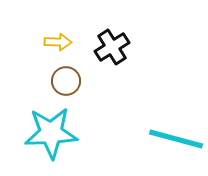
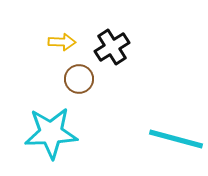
yellow arrow: moved 4 px right
brown circle: moved 13 px right, 2 px up
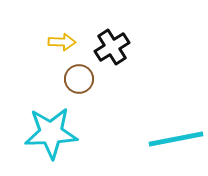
cyan line: rotated 26 degrees counterclockwise
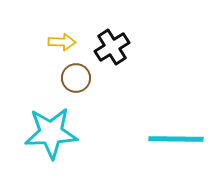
brown circle: moved 3 px left, 1 px up
cyan line: rotated 12 degrees clockwise
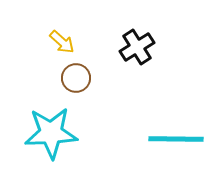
yellow arrow: rotated 40 degrees clockwise
black cross: moved 25 px right
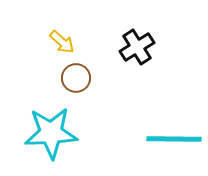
cyan line: moved 2 px left
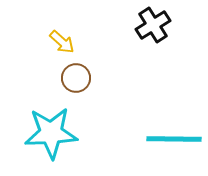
black cross: moved 16 px right, 22 px up
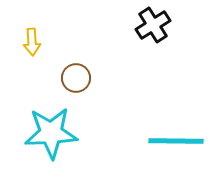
yellow arrow: moved 30 px left; rotated 44 degrees clockwise
cyan line: moved 2 px right, 2 px down
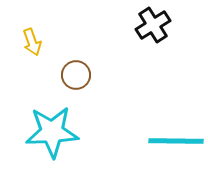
yellow arrow: rotated 16 degrees counterclockwise
brown circle: moved 3 px up
cyan star: moved 1 px right, 1 px up
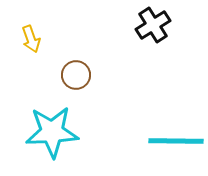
yellow arrow: moved 1 px left, 3 px up
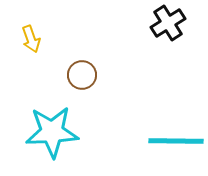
black cross: moved 15 px right, 2 px up
brown circle: moved 6 px right
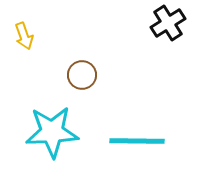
yellow arrow: moved 7 px left, 3 px up
cyan line: moved 39 px left
